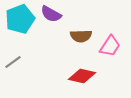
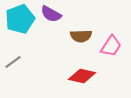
pink trapezoid: moved 1 px right
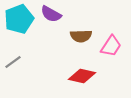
cyan pentagon: moved 1 px left
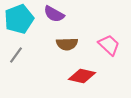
purple semicircle: moved 3 px right
brown semicircle: moved 14 px left, 8 px down
pink trapezoid: moved 2 px left, 1 px up; rotated 80 degrees counterclockwise
gray line: moved 3 px right, 7 px up; rotated 18 degrees counterclockwise
